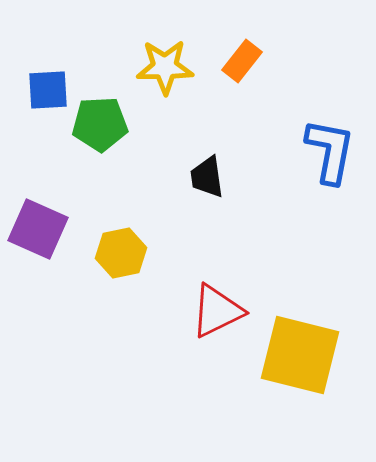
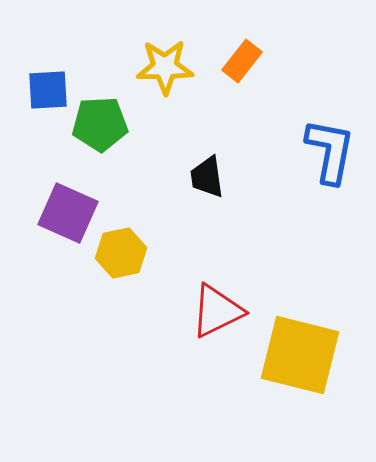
purple square: moved 30 px right, 16 px up
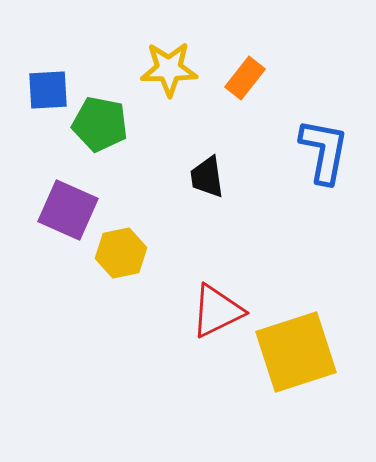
orange rectangle: moved 3 px right, 17 px down
yellow star: moved 4 px right, 2 px down
green pentagon: rotated 14 degrees clockwise
blue L-shape: moved 6 px left
purple square: moved 3 px up
yellow square: moved 4 px left, 3 px up; rotated 32 degrees counterclockwise
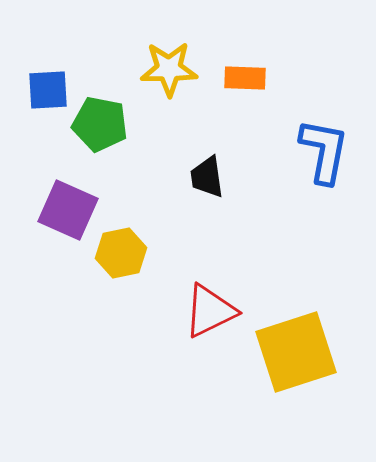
orange rectangle: rotated 54 degrees clockwise
red triangle: moved 7 px left
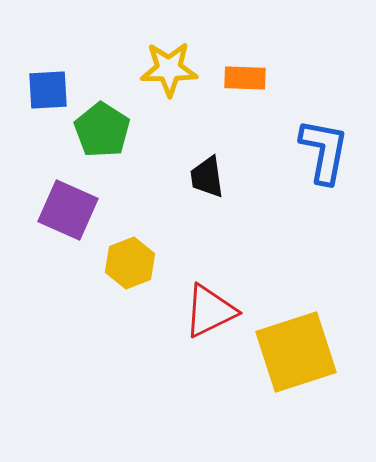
green pentagon: moved 2 px right, 6 px down; rotated 22 degrees clockwise
yellow hexagon: moved 9 px right, 10 px down; rotated 9 degrees counterclockwise
